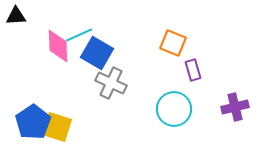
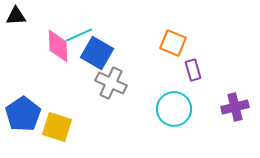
blue pentagon: moved 10 px left, 8 px up
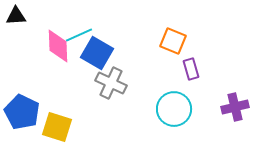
orange square: moved 2 px up
purple rectangle: moved 2 px left, 1 px up
blue pentagon: moved 1 px left, 2 px up; rotated 12 degrees counterclockwise
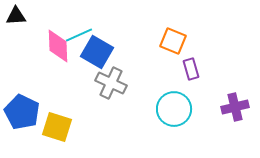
blue square: moved 1 px up
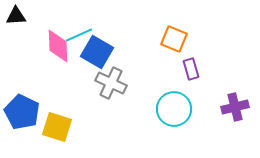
orange square: moved 1 px right, 2 px up
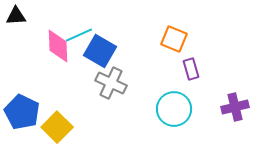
blue square: moved 3 px right, 1 px up
yellow square: rotated 28 degrees clockwise
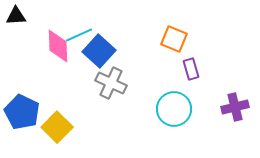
blue square: moved 1 px left; rotated 12 degrees clockwise
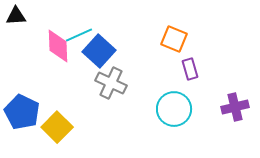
purple rectangle: moved 1 px left
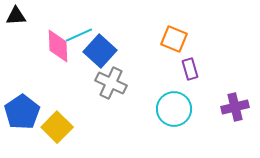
blue square: moved 1 px right
blue pentagon: rotated 12 degrees clockwise
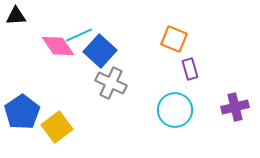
pink diamond: rotated 32 degrees counterclockwise
cyan circle: moved 1 px right, 1 px down
yellow square: rotated 8 degrees clockwise
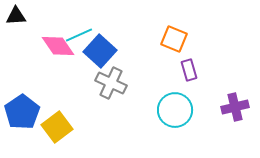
purple rectangle: moved 1 px left, 1 px down
